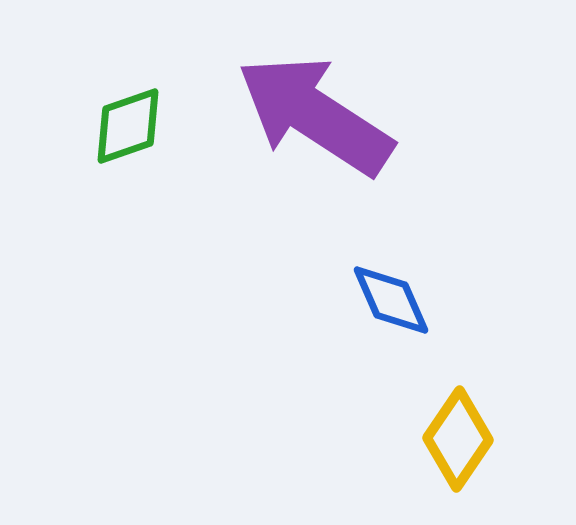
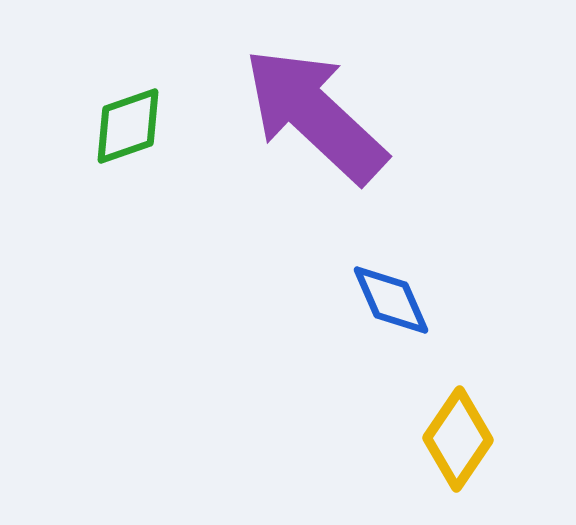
purple arrow: rotated 10 degrees clockwise
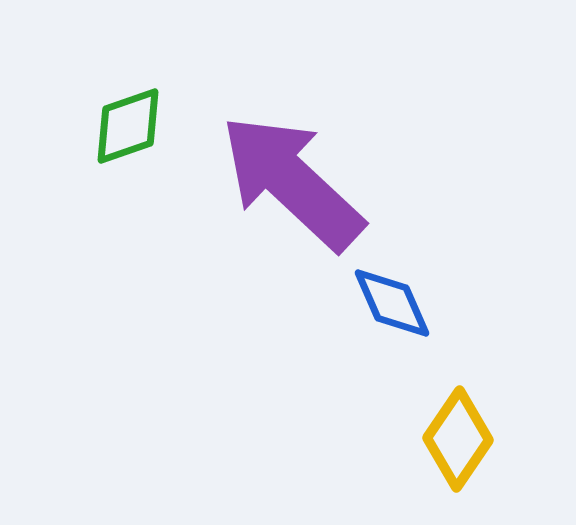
purple arrow: moved 23 px left, 67 px down
blue diamond: moved 1 px right, 3 px down
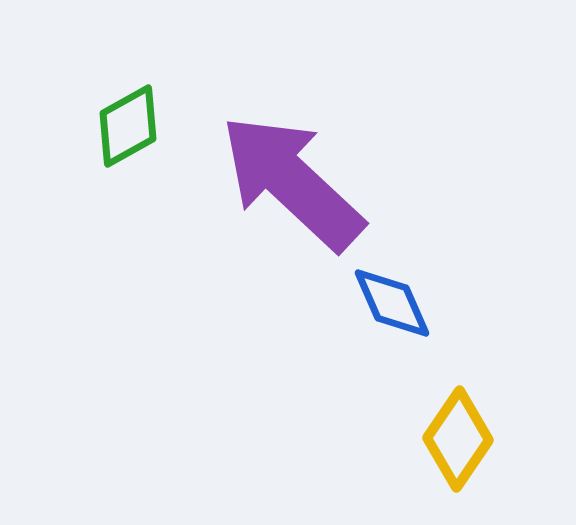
green diamond: rotated 10 degrees counterclockwise
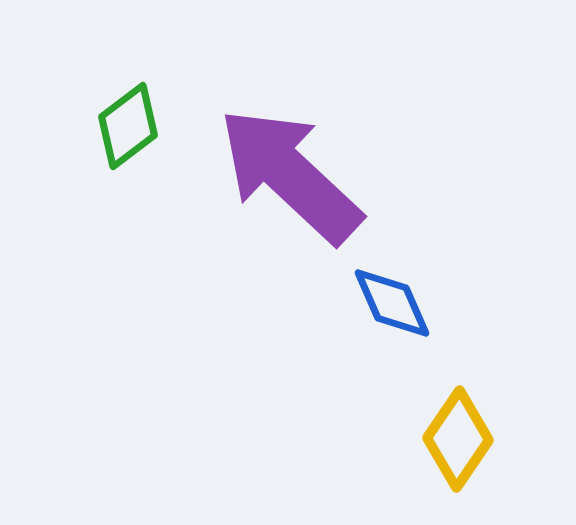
green diamond: rotated 8 degrees counterclockwise
purple arrow: moved 2 px left, 7 px up
